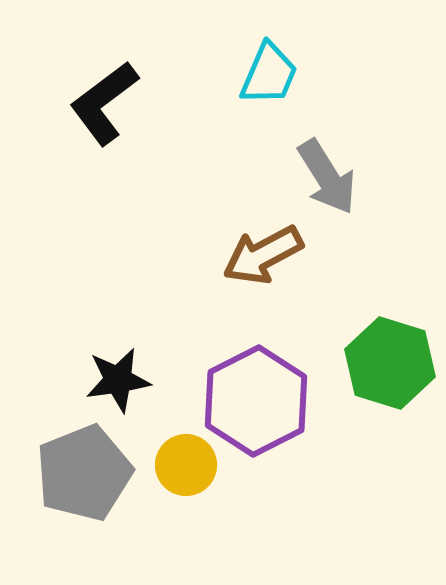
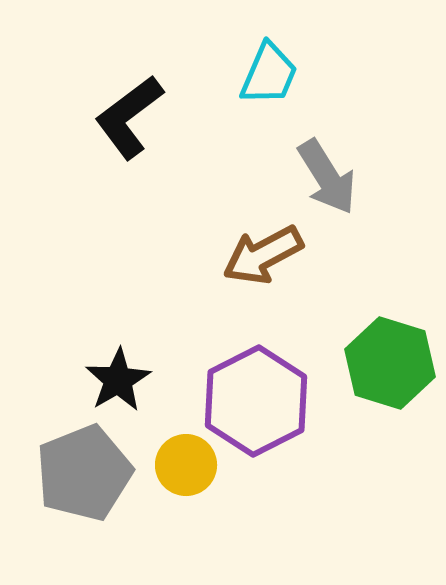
black L-shape: moved 25 px right, 14 px down
black star: rotated 22 degrees counterclockwise
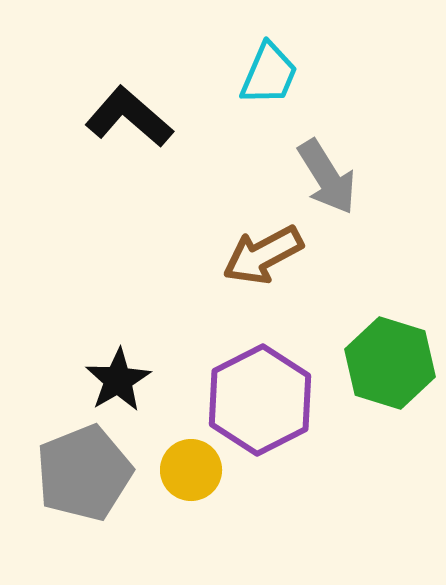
black L-shape: rotated 78 degrees clockwise
purple hexagon: moved 4 px right, 1 px up
yellow circle: moved 5 px right, 5 px down
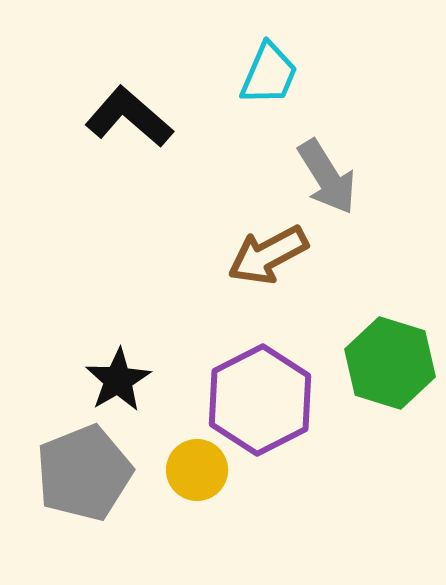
brown arrow: moved 5 px right
yellow circle: moved 6 px right
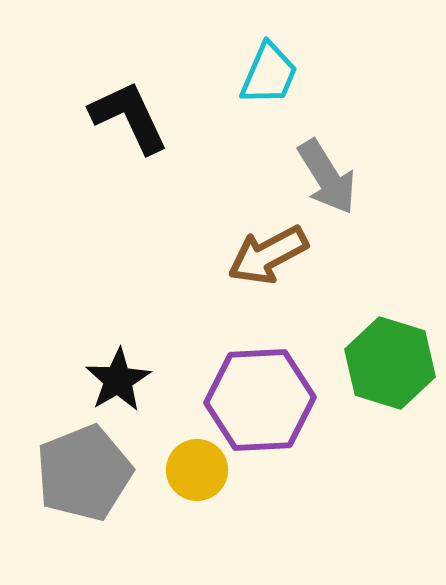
black L-shape: rotated 24 degrees clockwise
purple hexagon: rotated 24 degrees clockwise
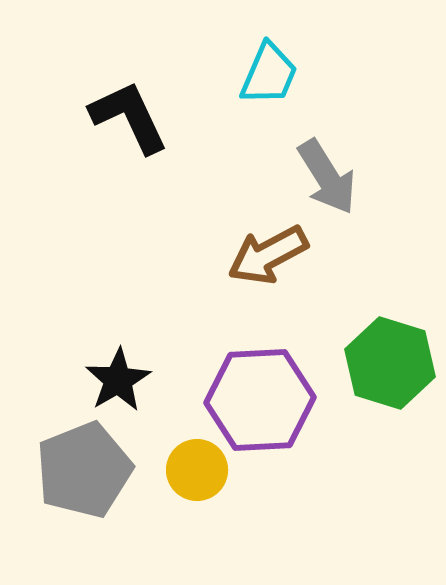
gray pentagon: moved 3 px up
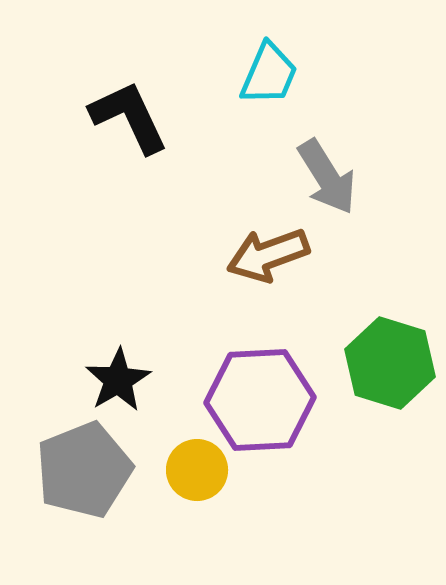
brown arrow: rotated 8 degrees clockwise
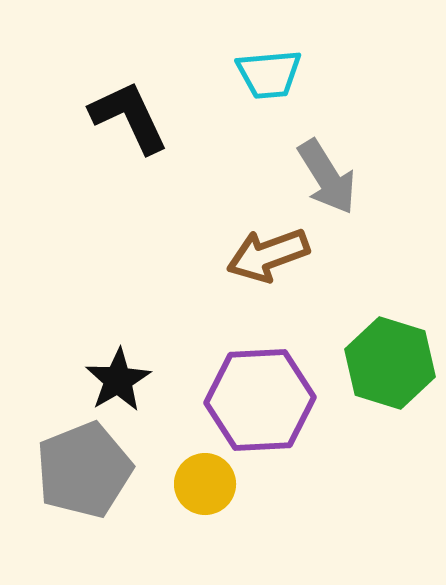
cyan trapezoid: rotated 62 degrees clockwise
yellow circle: moved 8 px right, 14 px down
